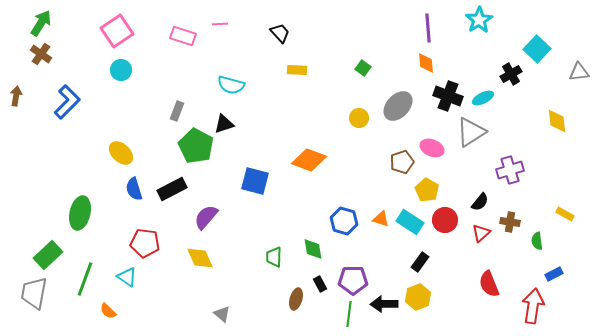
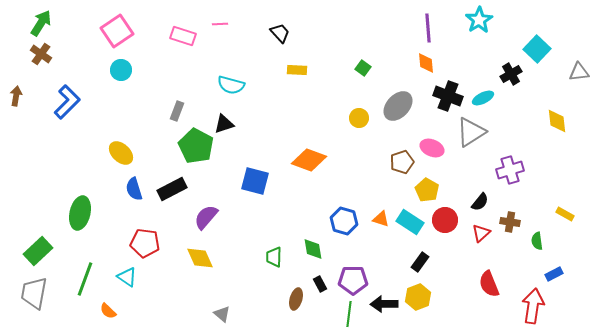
green rectangle at (48, 255): moved 10 px left, 4 px up
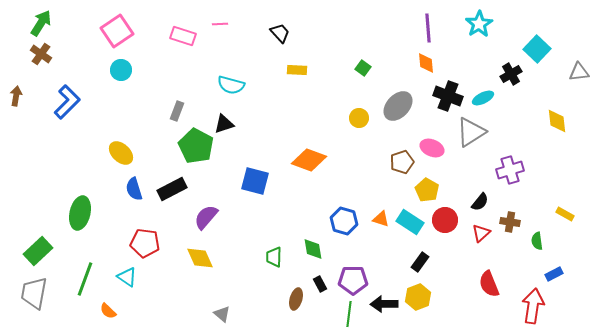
cyan star at (479, 20): moved 4 px down
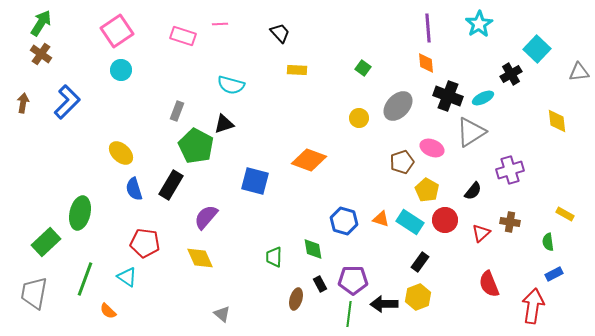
brown arrow at (16, 96): moved 7 px right, 7 px down
black rectangle at (172, 189): moved 1 px left, 4 px up; rotated 32 degrees counterclockwise
black semicircle at (480, 202): moved 7 px left, 11 px up
green semicircle at (537, 241): moved 11 px right, 1 px down
green rectangle at (38, 251): moved 8 px right, 9 px up
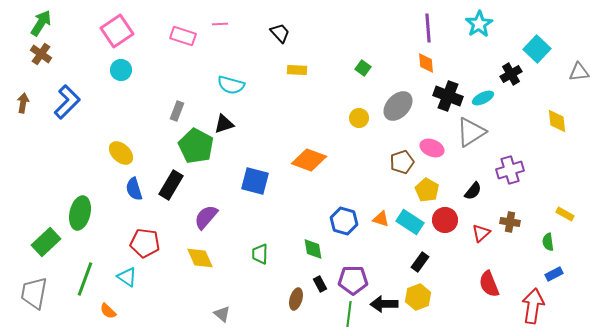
green trapezoid at (274, 257): moved 14 px left, 3 px up
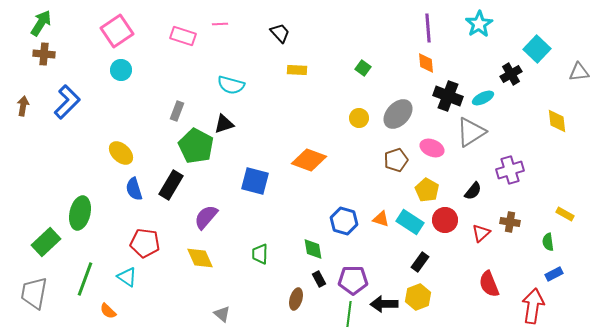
brown cross at (41, 54): moved 3 px right; rotated 30 degrees counterclockwise
brown arrow at (23, 103): moved 3 px down
gray ellipse at (398, 106): moved 8 px down
brown pentagon at (402, 162): moved 6 px left, 2 px up
black rectangle at (320, 284): moved 1 px left, 5 px up
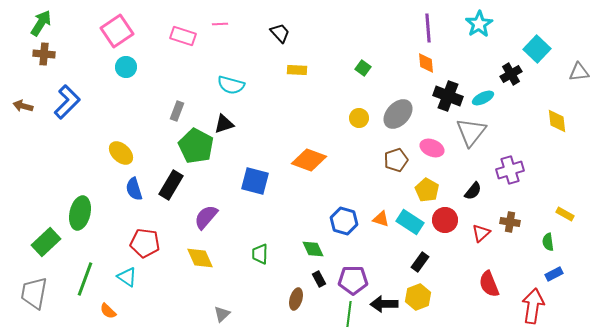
cyan circle at (121, 70): moved 5 px right, 3 px up
brown arrow at (23, 106): rotated 84 degrees counterclockwise
gray triangle at (471, 132): rotated 20 degrees counterclockwise
green diamond at (313, 249): rotated 15 degrees counterclockwise
gray triangle at (222, 314): rotated 36 degrees clockwise
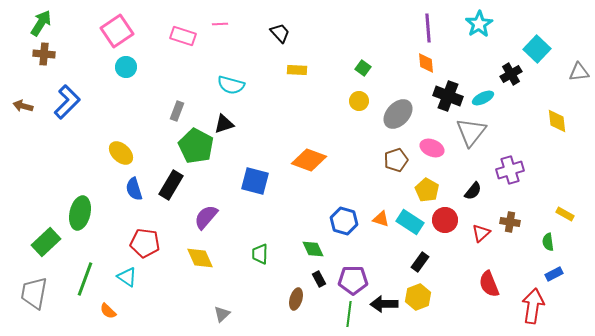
yellow circle at (359, 118): moved 17 px up
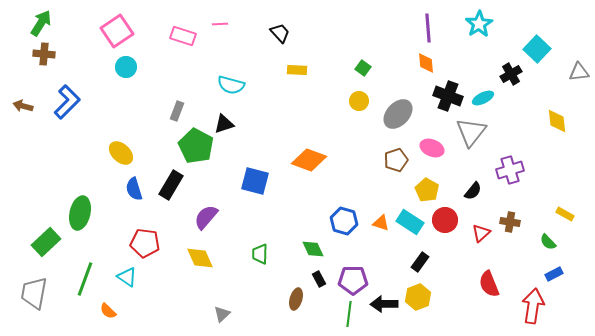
orange triangle at (381, 219): moved 4 px down
green semicircle at (548, 242): rotated 36 degrees counterclockwise
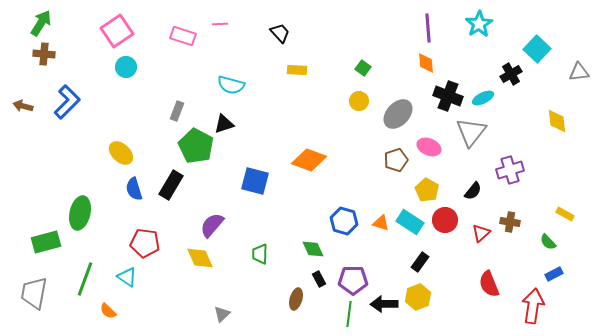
pink ellipse at (432, 148): moved 3 px left, 1 px up
purple semicircle at (206, 217): moved 6 px right, 8 px down
green rectangle at (46, 242): rotated 28 degrees clockwise
